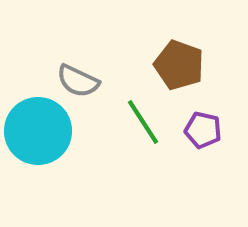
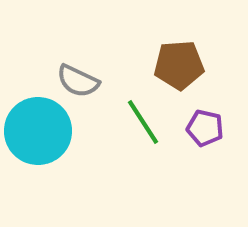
brown pentagon: rotated 24 degrees counterclockwise
purple pentagon: moved 2 px right, 2 px up
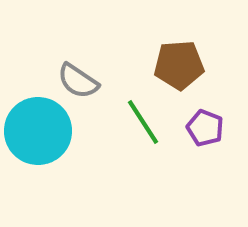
gray semicircle: rotated 9 degrees clockwise
purple pentagon: rotated 9 degrees clockwise
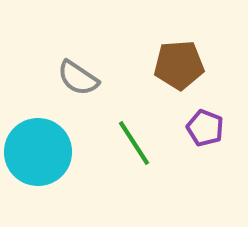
gray semicircle: moved 3 px up
green line: moved 9 px left, 21 px down
cyan circle: moved 21 px down
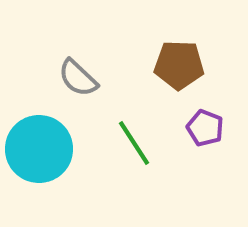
brown pentagon: rotated 6 degrees clockwise
gray semicircle: rotated 9 degrees clockwise
cyan circle: moved 1 px right, 3 px up
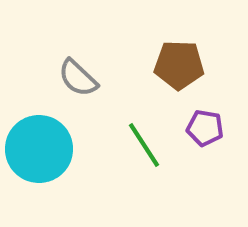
purple pentagon: rotated 12 degrees counterclockwise
green line: moved 10 px right, 2 px down
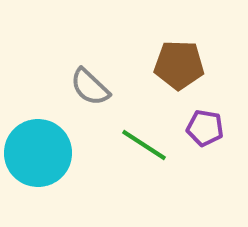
gray semicircle: moved 12 px right, 9 px down
green line: rotated 24 degrees counterclockwise
cyan circle: moved 1 px left, 4 px down
